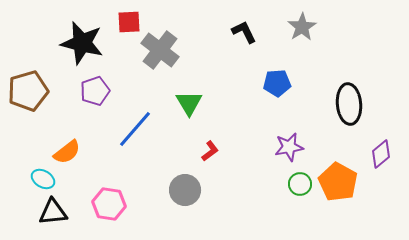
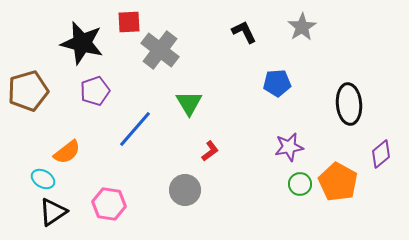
black triangle: rotated 28 degrees counterclockwise
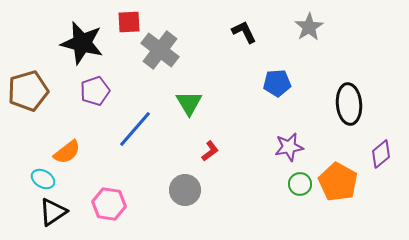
gray star: moved 7 px right
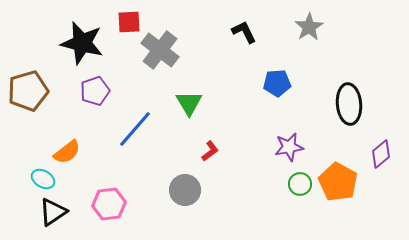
pink hexagon: rotated 16 degrees counterclockwise
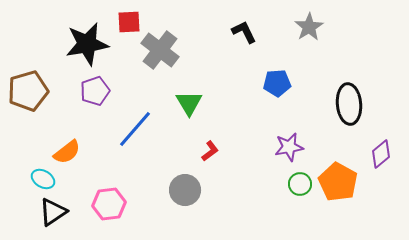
black star: moved 5 px right, 1 px down; rotated 24 degrees counterclockwise
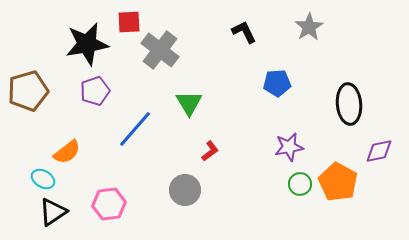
purple diamond: moved 2 px left, 3 px up; rotated 28 degrees clockwise
